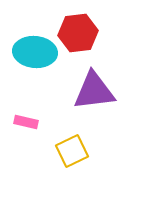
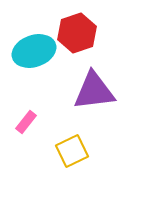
red hexagon: moved 1 px left; rotated 12 degrees counterclockwise
cyan ellipse: moved 1 px left, 1 px up; rotated 24 degrees counterclockwise
pink rectangle: rotated 65 degrees counterclockwise
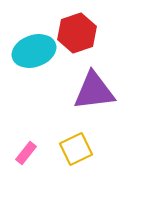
pink rectangle: moved 31 px down
yellow square: moved 4 px right, 2 px up
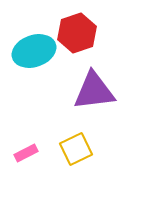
pink rectangle: rotated 25 degrees clockwise
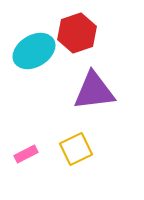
cyan ellipse: rotated 12 degrees counterclockwise
pink rectangle: moved 1 px down
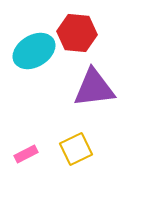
red hexagon: rotated 24 degrees clockwise
purple triangle: moved 3 px up
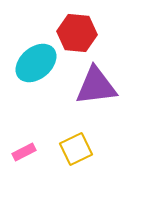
cyan ellipse: moved 2 px right, 12 px down; rotated 9 degrees counterclockwise
purple triangle: moved 2 px right, 2 px up
pink rectangle: moved 2 px left, 2 px up
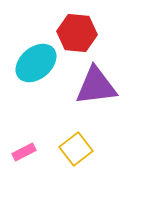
yellow square: rotated 12 degrees counterclockwise
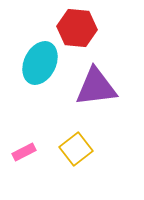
red hexagon: moved 5 px up
cyan ellipse: moved 4 px right; rotated 24 degrees counterclockwise
purple triangle: moved 1 px down
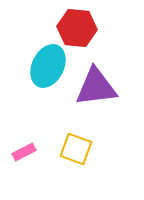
cyan ellipse: moved 8 px right, 3 px down
yellow square: rotated 32 degrees counterclockwise
